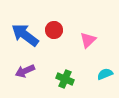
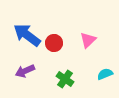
red circle: moved 13 px down
blue arrow: moved 2 px right
green cross: rotated 12 degrees clockwise
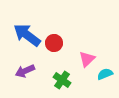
pink triangle: moved 1 px left, 19 px down
green cross: moved 3 px left, 1 px down
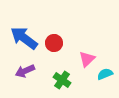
blue arrow: moved 3 px left, 3 px down
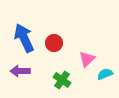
blue arrow: rotated 28 degrees clockwise
purple arrow: moved 5 px left; rotated 24 degrees clockwise
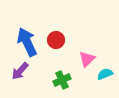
blue arrow: moved 3 px right, 4 px down
red circle: moved 2 px right, 3 px up
purple arrow: rotated 48 degrees counterclockwise
green cross: rotated 30 degrees clockwise
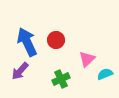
green cross: moved 1 px left, 1 px up
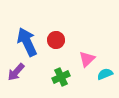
purple arrow: moved 4 px left, 1 px down
green cross: moved 2 px up
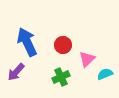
red circle: moved 7 px right, 5 px down
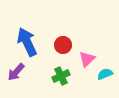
green cross: moved 1 px up
